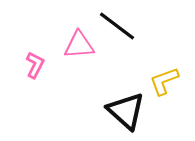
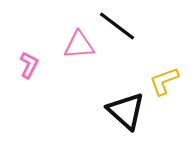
pink L-shape: moved 6 px left
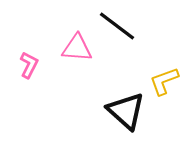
pink triangle: moved 2 px left, 3 px down; rotated 8 degrees clockwise
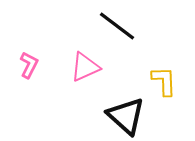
pink triangle: moved 8 px right, 19 px down; rotated 28 degrees counterclockwise
yellow L-shape: rotated 108 degrees clockwise
black triangle: moved 5 px down
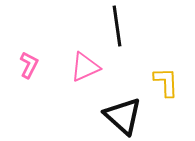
black line: rotated 45 degrees clockwise
yellow L-shape: moved 2 px right, 1 px down
black triangle: moved 3 px left
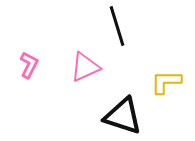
black line: rotated 9 degrees counterclockwise
yellow L-shape: rotated 88 degrees counterclockwise
black triangle: rotated 24 degrees counterclockwise
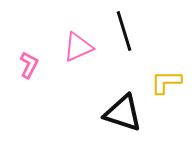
black line: moved 7 px right, 5 px down
pink triangle: moved 7 px left, 20 px up
black triangle: moved 3 px up
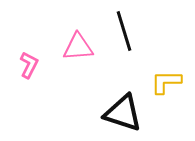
pink triangle: rotated 20 degrees clockwise
